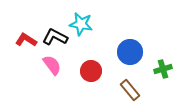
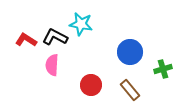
pink semicircle: rotated 140 degrees counterclockwise
red circle: moved 14 px down
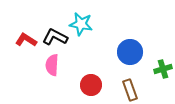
brown rectangle: rotated 20 degrees clockwise
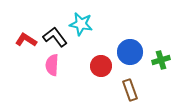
black L-shape: rotated 25 degrees clockwise
green cross: moved 2 px left, 9 px up
red circle: moved 10 px right, 19 px up
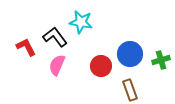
cyan star: moved 2 px up
red L-shape: moved 7 px down; rotated 30 degrees clockwise
blue circle: moved 2 px down
pink semicircle: moved 5 px right; rotated 20 degrees clockwise
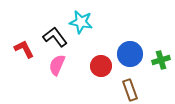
red L-shape: moved 2 px left, 2 px down
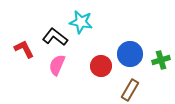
black L-shape: rotated 15 degrees counterclockwise
brown rectangle: rotated 50 degrees clockwise
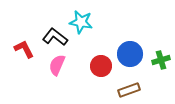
brown rectangle: moved 1 px left; rotated 40 degrees clockwise
